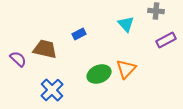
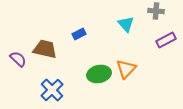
green ellipse: rotated 10 degrees clockwise
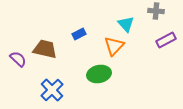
orange triangle: moved 12 px left, 23 px up
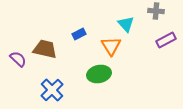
orange triangle: moved 3 px left; rotated 15 degrees counterclockwise
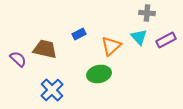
gray cross: moved 9 px left, 2 px down
cyan triangle: moved 13 px right, 13 px down
orange triangle: rotated 20 degrees clockwise
